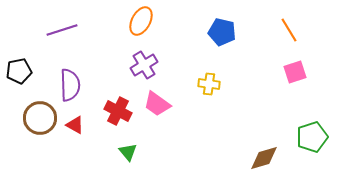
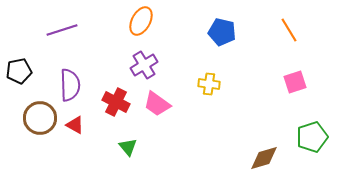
pink square: moved 10 px down
red cross: moved 2 px left, 9 px up
green triangle: moved 5 px up
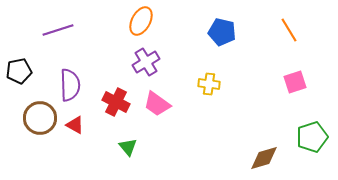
purple line: moved 4 px left
purple cross: moved 2 px right, 3 px up
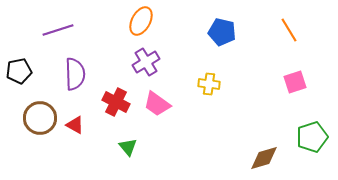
purple semicircle: moved 5 px right, 11 px up
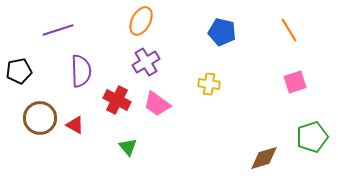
purple semicircle: moved 6 px right, 3 px up
red cross: moved 1 px right, 2 px up
